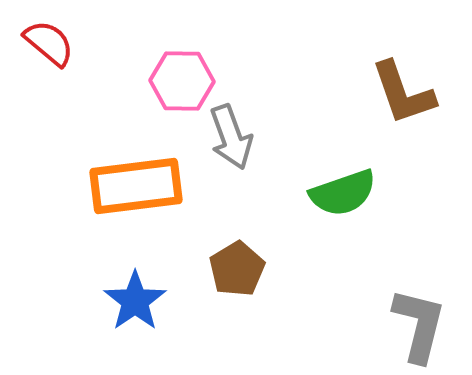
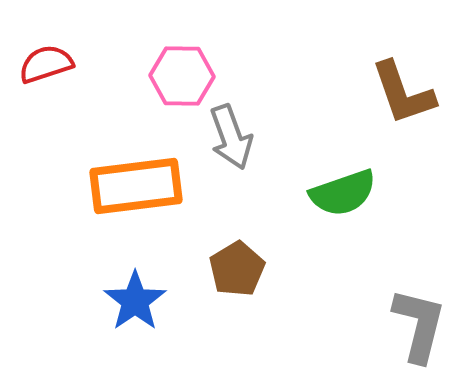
red semicircle: moved 3 px left, 21 px down; rotated 58 degrees counterclockwise
pink hexagon: moved 5 px up
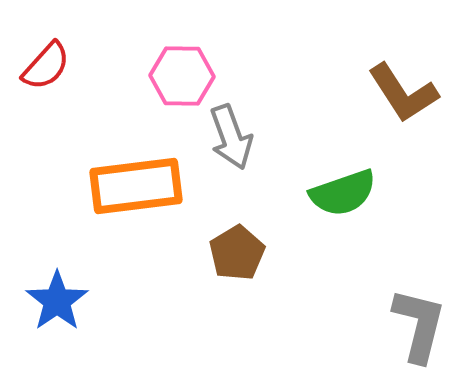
red semicircle: moved 2 px down; rotated 150 degrees clockwise
brown L-shape: rotated 14 degrees counterclockwise
brown pentagon: moved 16 px up
blue star: moved 78 px left
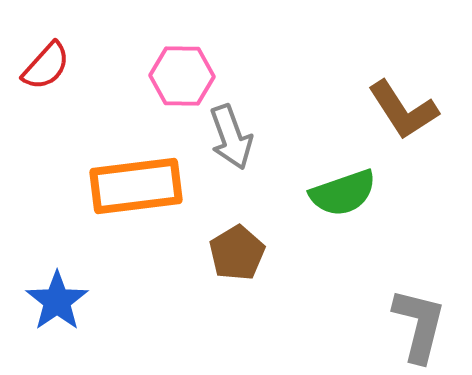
brown L-shape: moved 17 px down
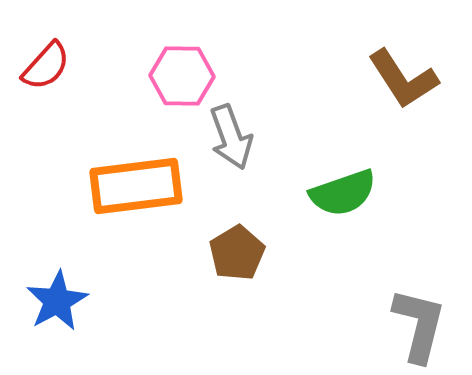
brown L-shape: moved 31 px up
blue star: rotated 6 degrees clockwise
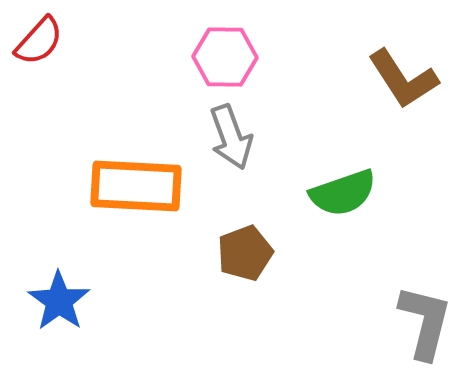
red semicircle: moved 7 px left, 25 px up
pink hexagon: moved 43 px right, 19 px up
orange rectangle: rotated 10 degrees clockwise
brown pentagon: moved 8 px right; rotated 10 degrees clockwise
blue star: moved 2 px right; rotated 8 degrees counterclockwise
gray L-shape: moved 6 px right, 3 px up
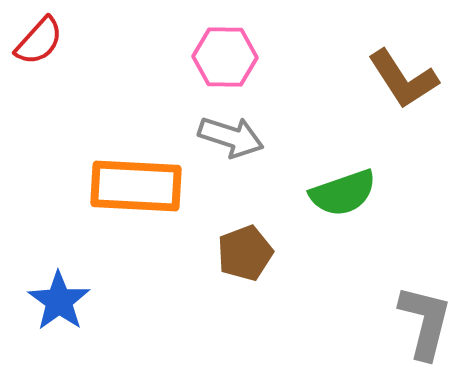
gray arrow: rotated 52 degrees counterclockwise
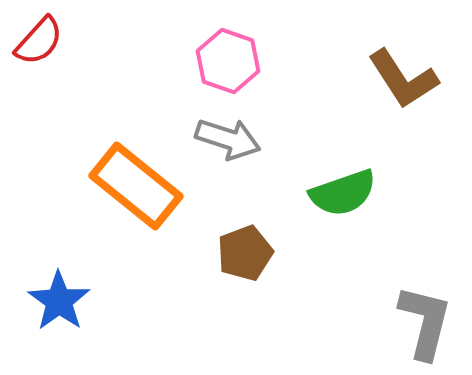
pink hexagon: moved 3 px right, 4 px down; rotated 18 degrees clockwise
gray arrow: moved 3 px left, 2 px down
orange rectangle: rotated 36 degrees clockwise
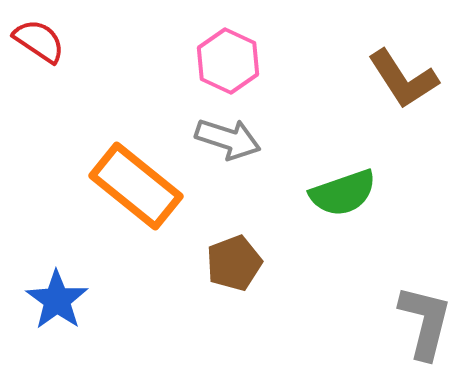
red semicircle: rotated 98 degrees counterclockwise
pink hexagon: rotated 6 degrees clockwise
brown pentagon: moved 11 px left, 10 px down
blue star: moved 2 px left, 1 px up
